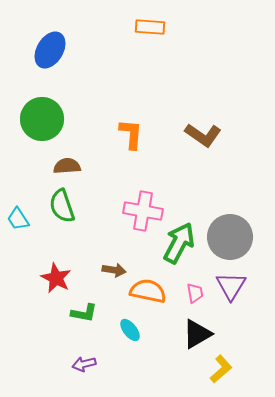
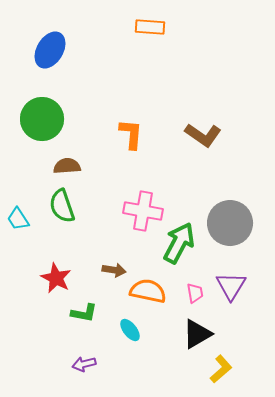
gray circle: moved 14 px up
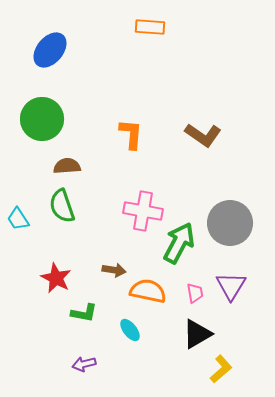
blue ellipse: rotated 9 degrees clockwise
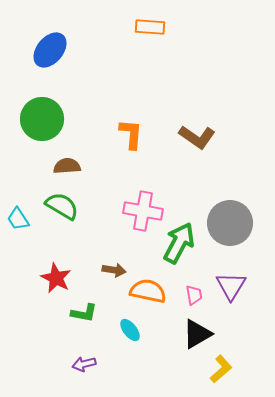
brown L-shape: moved 6 px left, 2 px down
green semicircle: rotated 140 degrees clockwise
pink trapezoid: moved 1 px left, 2 px down
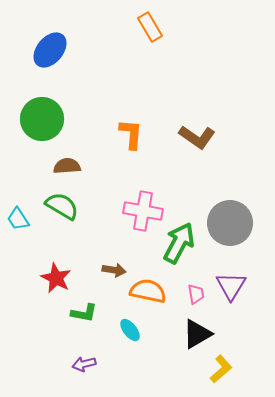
orange rectangle: rotated 56 degrees clockwise
pink trapezoid: moved 2 px right, 1 px up
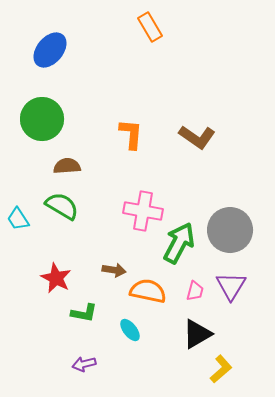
gray circle: moved 7 px down
pink trapezoid: moved 1 px left, 3 px up; rotated 25 degrees clockwise
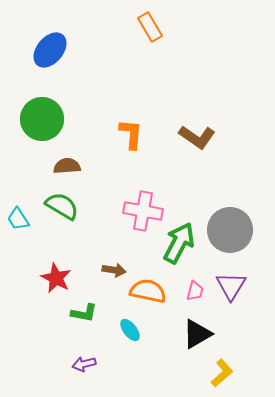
yellow L-shape: moved 1 px right, 4 px down
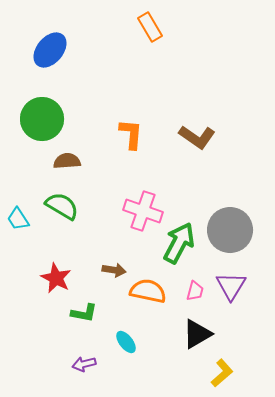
brown semicircle: moved 5 px up
pink cross: rotated 9 degrees clockwise
cyan ellipse: moved 4 px left, 12 px down
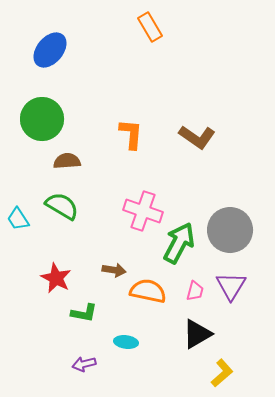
cyan ellipse: rotated 45 degrees counterclockwise
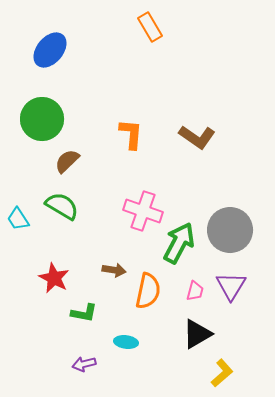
brown semicircle: rotated 40 degrees counterclockwise
red star: moved 2 px left
orange semicircle: rotated 90 degrees clockwise
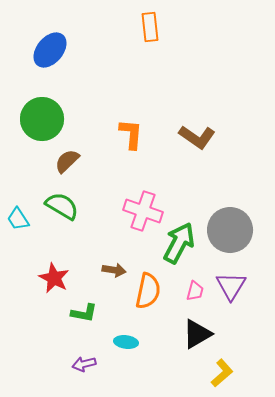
orange rectangle: rotated 24 degrees clockwise
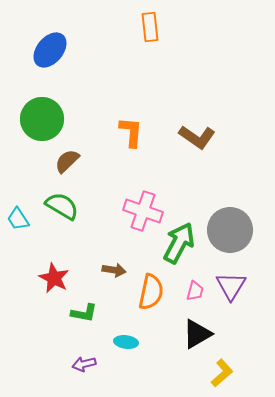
orange L-shape: moved 2 px up
orange semicircle: moved 3 px right, 1 px down
